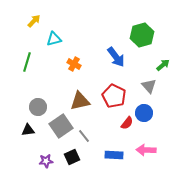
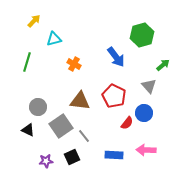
brown triangle: rotated 20 degrees clockwise
black triangle: rotated 32 degrees clockwise
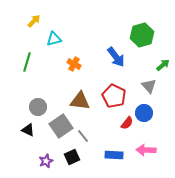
gray line: moved 1 px left
purple star: rotated 16 degrees counterclockwise
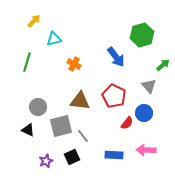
gray square: rotated 20 degrees clockwise
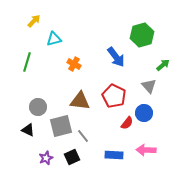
purple star: moved 3 px up
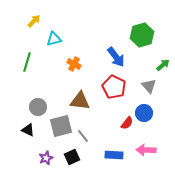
red pentagon: moved 9 px up
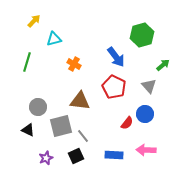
blue circle: moved 1 px right, 1 px down
black square: moved 4 px right, 1 px up
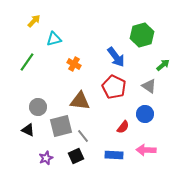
green line: rotated 18 degrees clockwise
gray triangle: rotated 14 degrees counterclockwise
red semicircle: moved 4 px left, 4 px down
